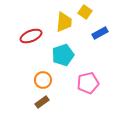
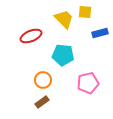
yellow square: rotated 32 degrees counterclockwise
yellow trapezoid: moved 3 px up; rotated 50 degrees counterclockwise
blue rectangle: rotated 14 degrees clockwise
cyan pentagon: rotated 25 degrees clockwise
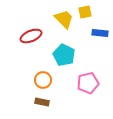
yellow square: rotated 16 degrees counterclockwise
blue rectangle: rotated 21 degrees clockwise
cyan pentagon: moved 1 px right; rotated 20 degrees clockwise
brown rectangle: rotated 48 degrees clockwise
